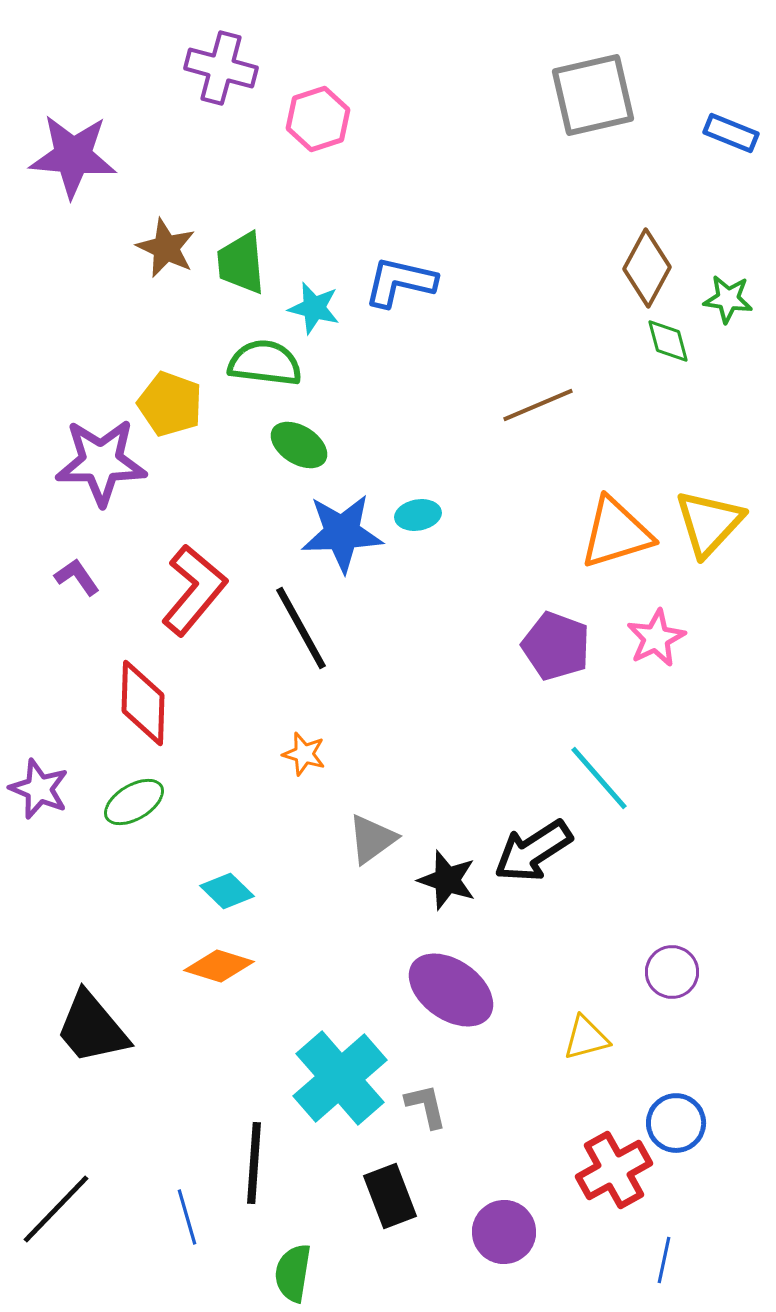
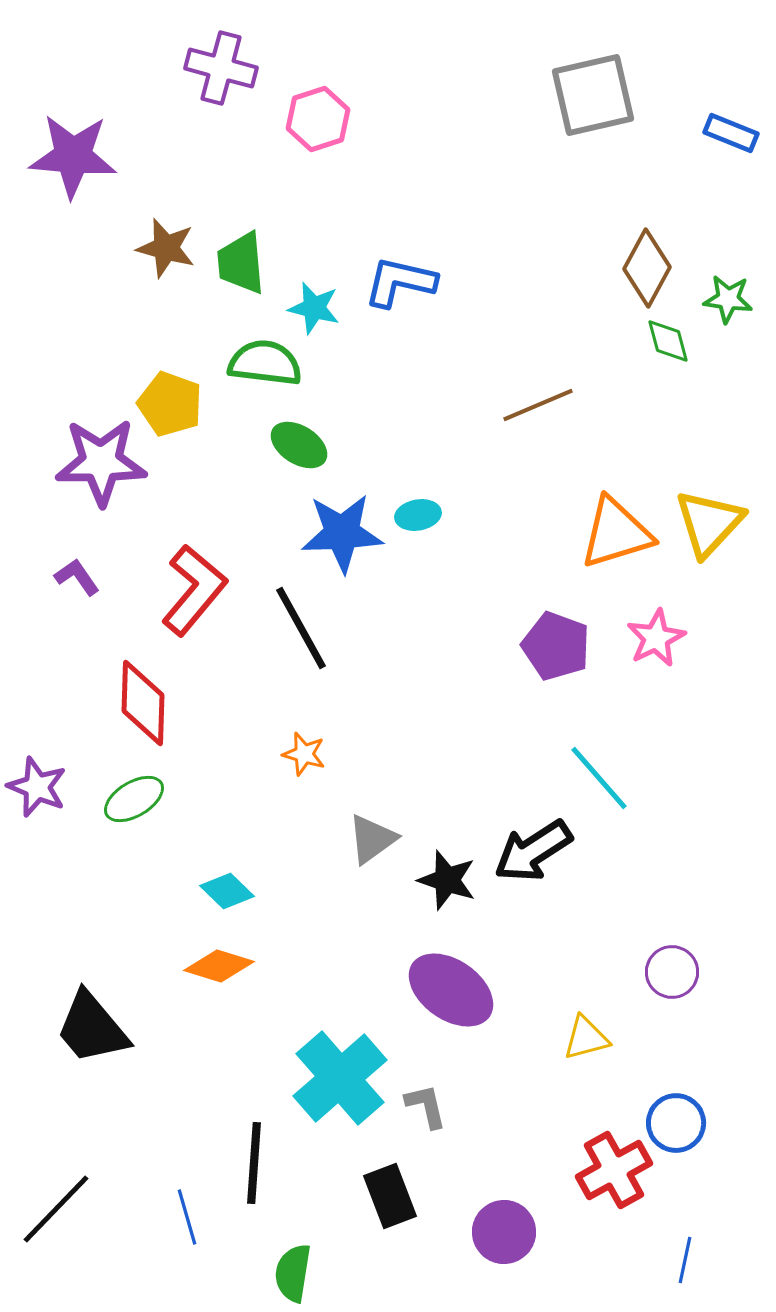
brown star at (166, 248): rotated 10 degrees counterclockwise
purple star at (39, 789): moved 2 px left, 2 px up
green ellipse at (134, 802): moved 3 px up
blue line at (664, 1260): moved 21 px right
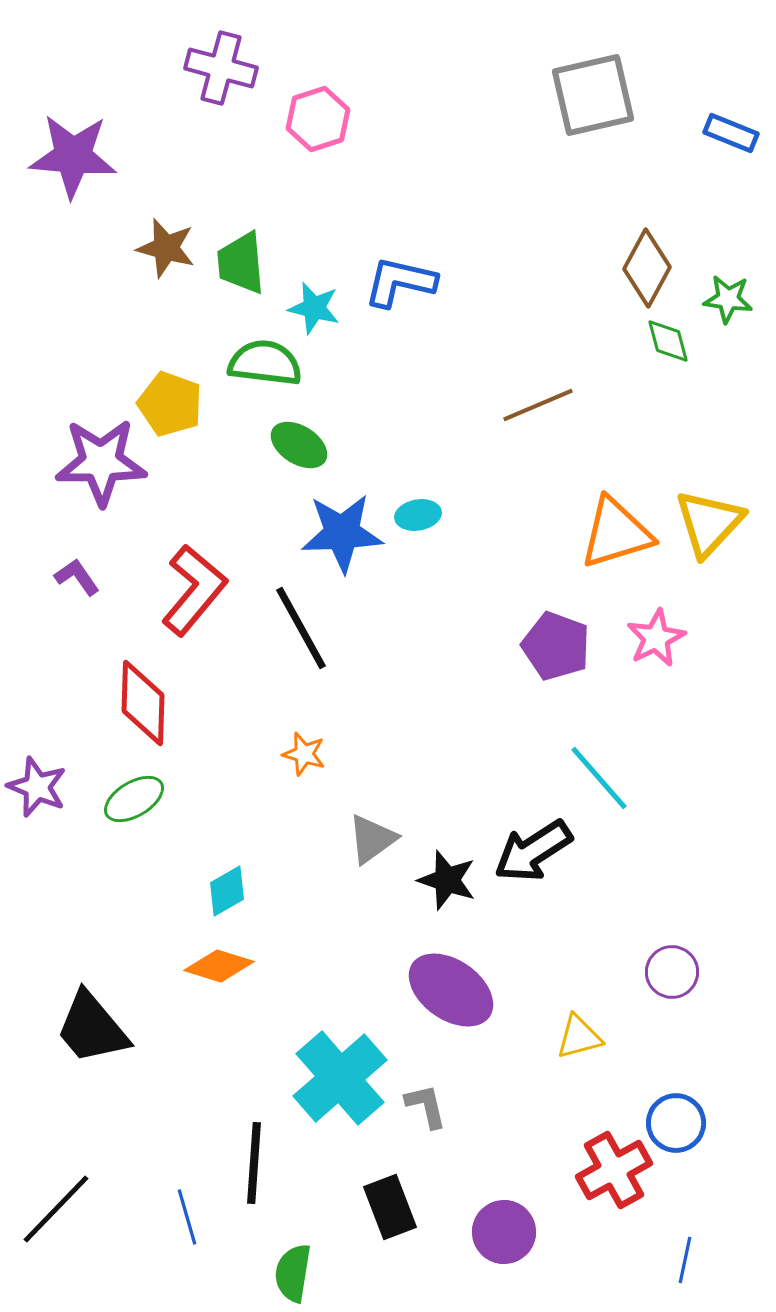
cyan diamond at (227, 891): rotated 74 degrees counterclockwise
yellow triangle at (586, 1038): moved 7 px left, 1 px up
black rectangle at (390, 1196): moved 11 px down
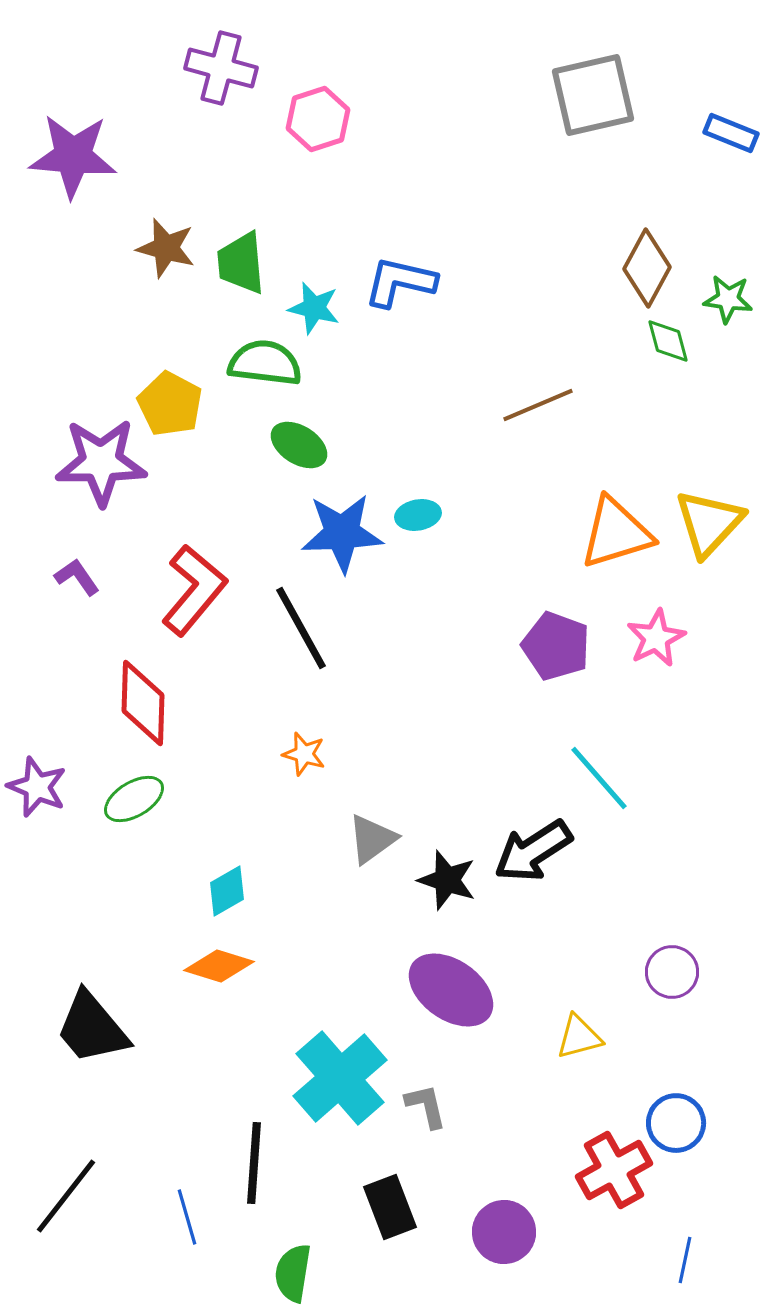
yellow pentagon at (170, 404): rotated 8 degrees clockwise
black line at (56, 1209): moved 10 px right, 13 px up; rotated 6 degrees counterclockwise
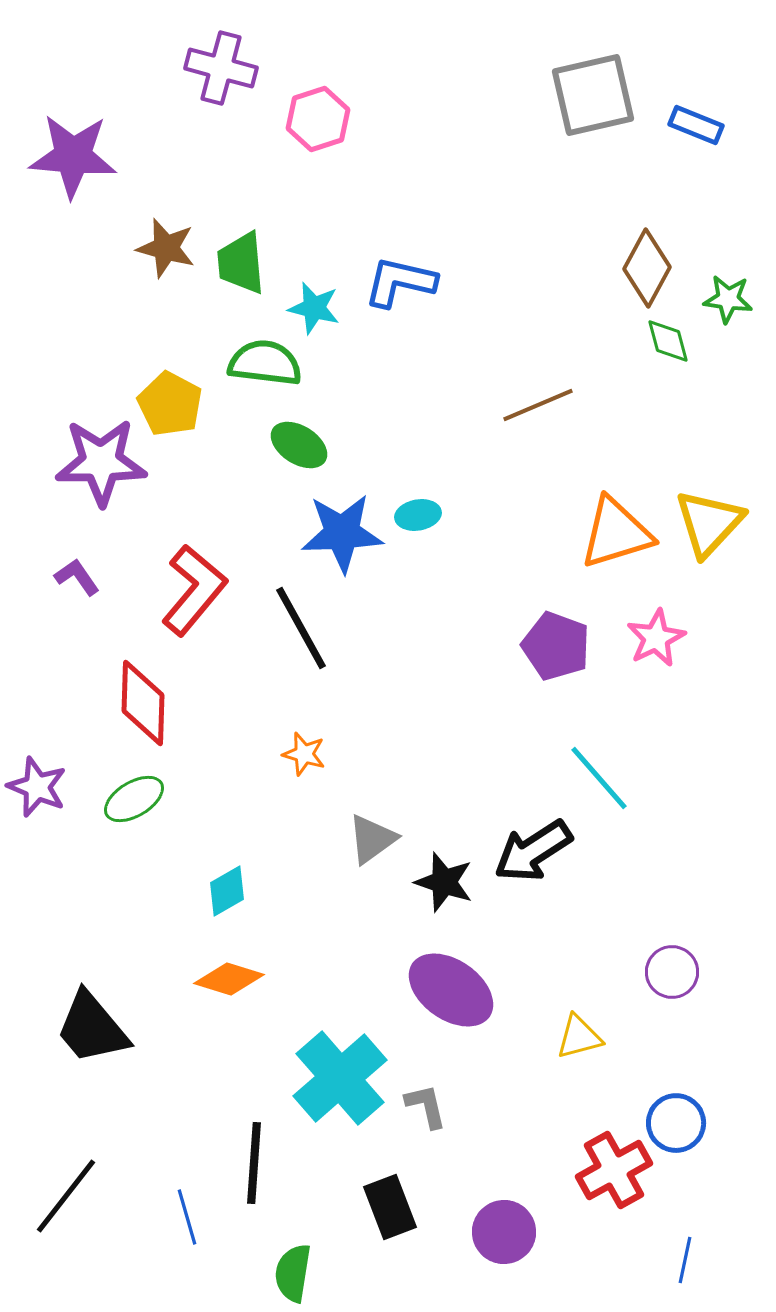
blue rectangle at (731, 133): moved 35 px left, 8 px up
black star at (447, 880): moved 3 px left, 2 px down
orange diamond at (219, 966): moved 10 px right, 13 px down
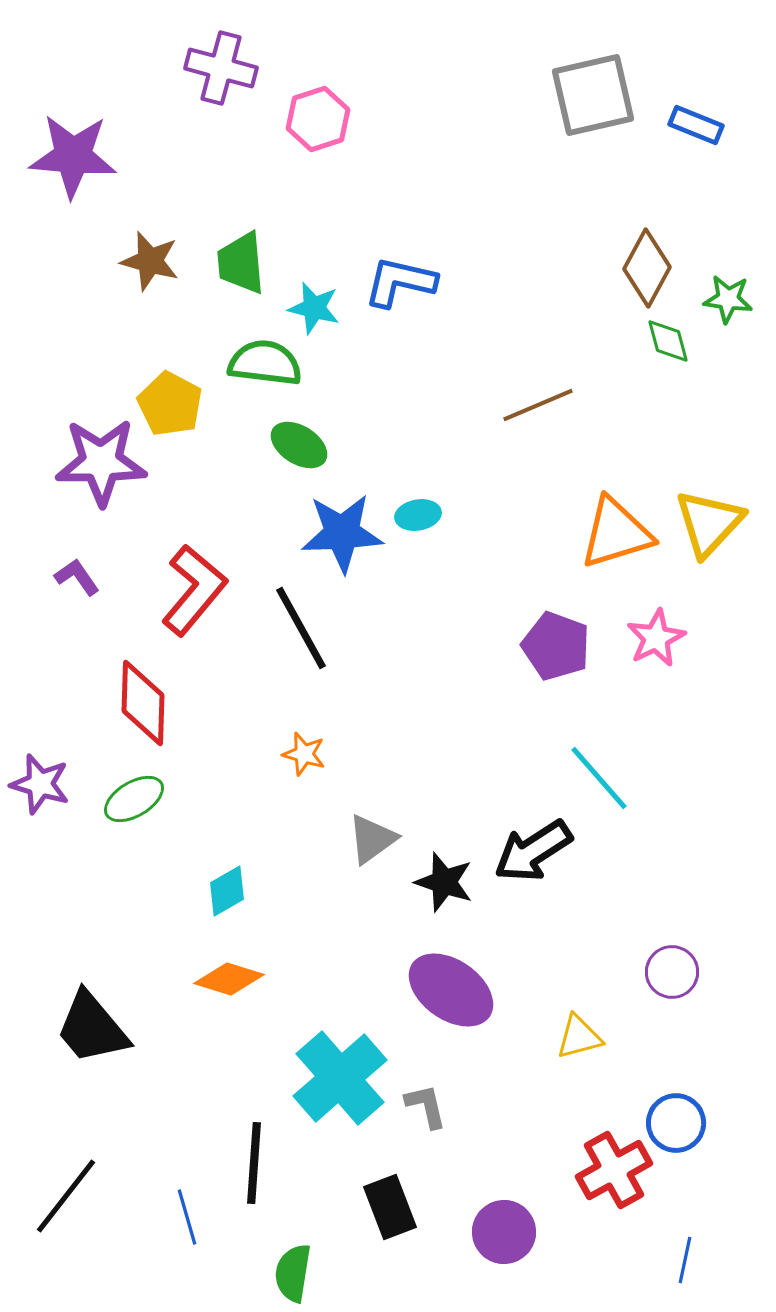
brown star at (166, 248): moved 16 px left, 13 px down
purple star at (37, 787): moved 3 px right, 3 px up; rotated 6 degrees counterclockwise
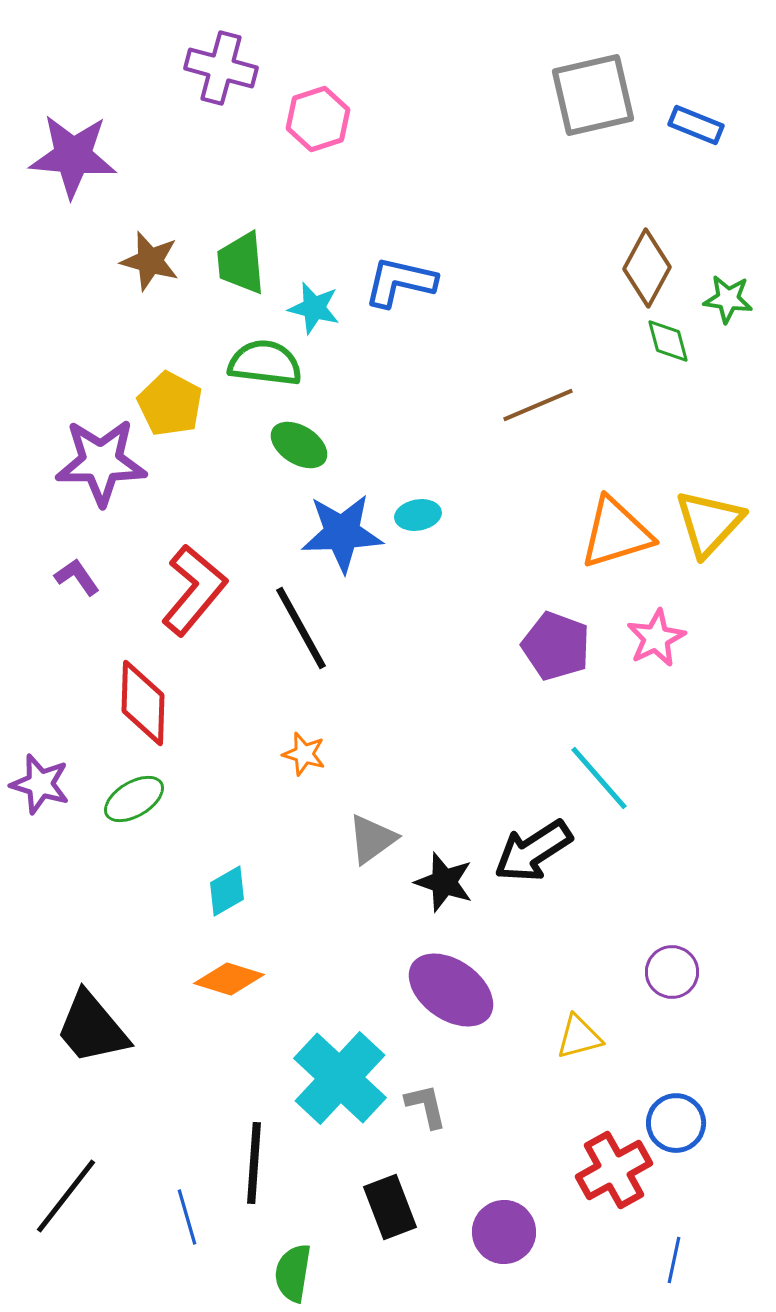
cyan cross at (340, 1078): rotated 6 degrees counterclockwise
blue line at (685, 1260): moved 11 px left
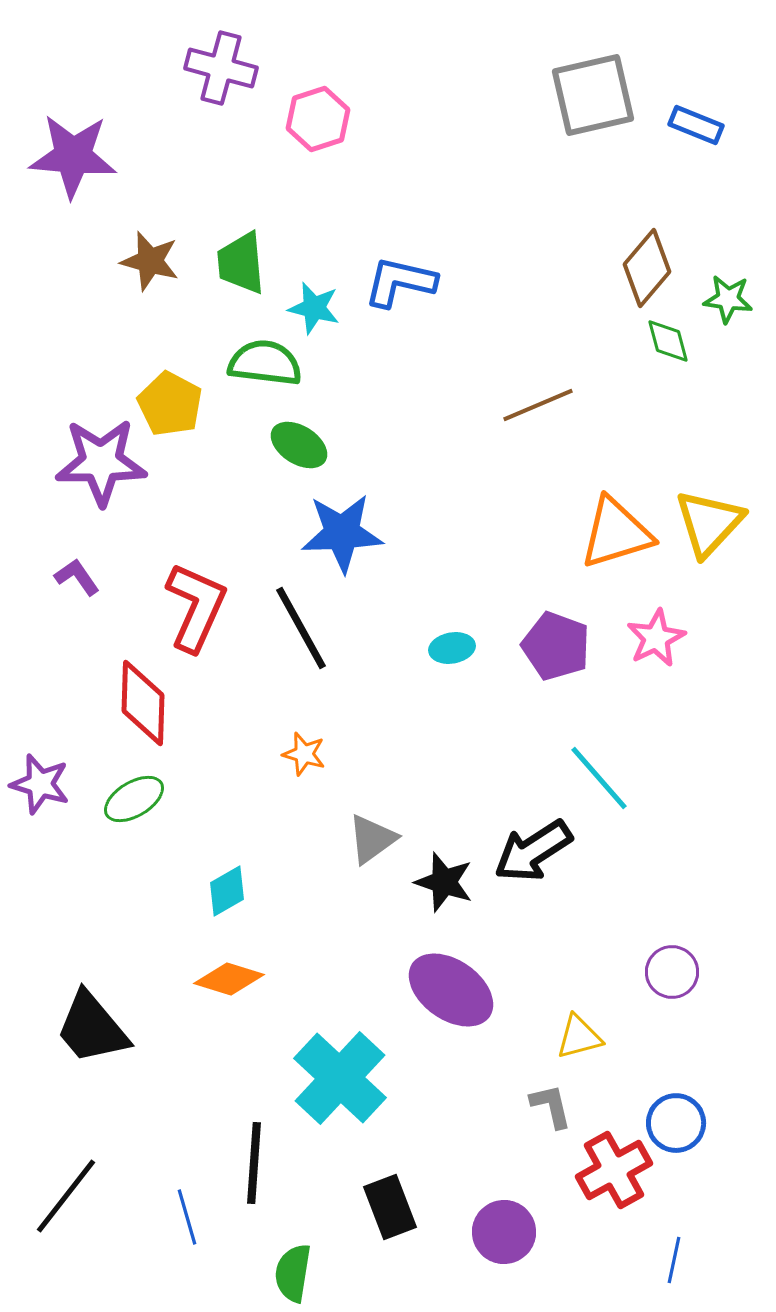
brown diamond at (647, 268): rotated 12 degrees clockwise
cyan ellipse at (418, 515): moved 34 px right, 133 px down
red L-shape at (194, 590): moved 2 px right, 17 px down; rotated 16 degrees counterclockwise
gray L-shape at (426, 1106): moved 125 px right
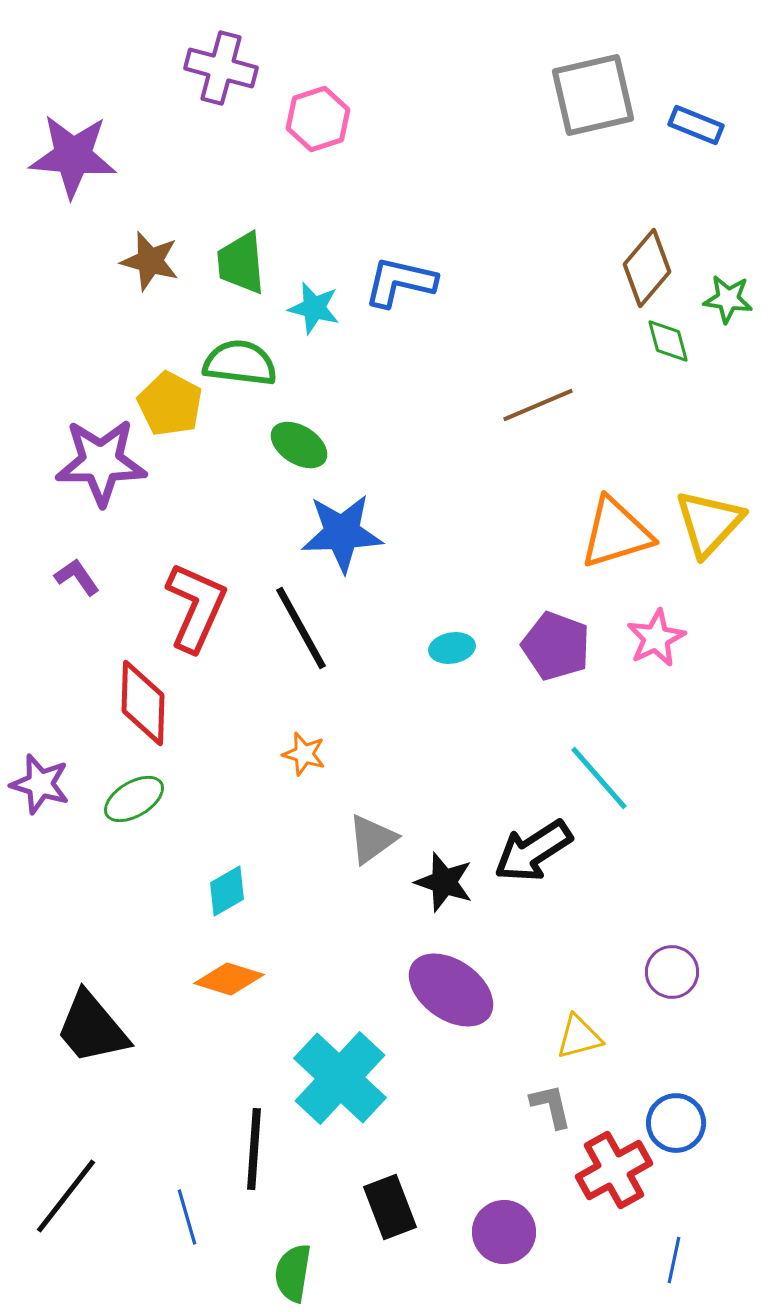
green semicircle at (265, 363): moved 25 px left
black line at (254, 1163): moved 14 px up
